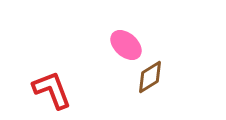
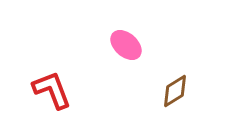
brown diamond: moved 25 px right, 14 px down
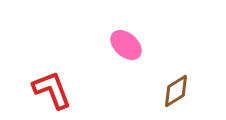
brown diamond: moved 1 px right
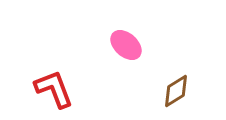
red L-shape: moved 2 px right, 1 px up
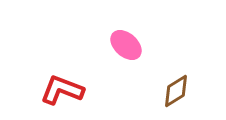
red L-shape: moved 8 px right, 1 px down; rotated 48 degrees counterclockwise
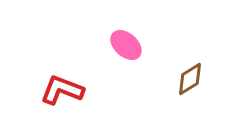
brown diamond: moved 14 px right, 12 px up
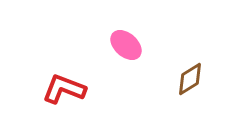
red L-shape: moved 2 px right, 1 px up
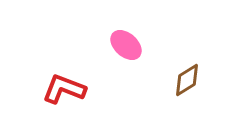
brown diamond: moved 3 px left, 1 px down
